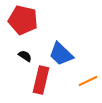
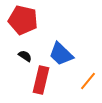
orange line: rotated 24 degrees counterclockwise
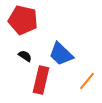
orange line: moved 1 px left
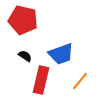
blue trapezoid: rotated 64 degrees counterclockwise
orange line: moved 7 px left
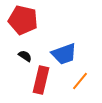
blue trapezoid: moved 3 px right
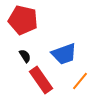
black semicircle: rotated 24 degrees clockwise
red rectangle: rotated 48 degrees counterclockwise
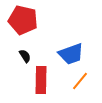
blue trapezoid: moved 7 px right
red rectangle: rotated 36 degrees clockwise
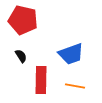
black semicircle: moved 4 px left
orange line: moved 5 px left, 5 px down; rotated 60 degrees clockwise
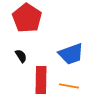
red pentagon: moved 4 px right, 2 px up; rotated 20 degrees clockwise
orange line: moved 6 px left
